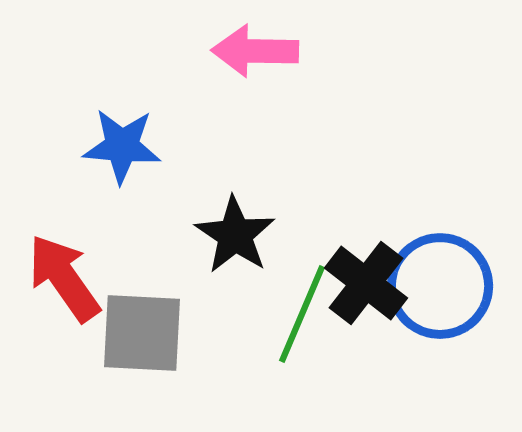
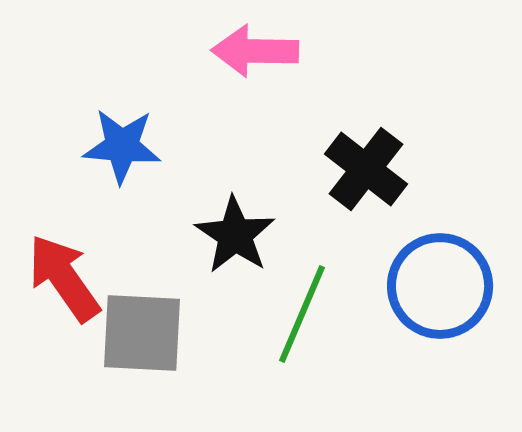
black cross: moved 114 px up
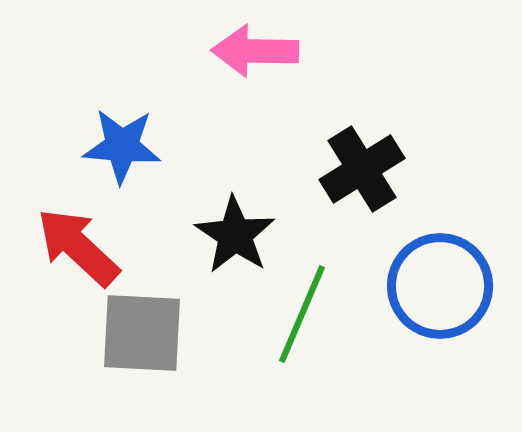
black cross: moved 4 px left; rotated 20 degrees clockwise
red arrow: moved 14 px right, 31 px up; rotated 12 degrees counterclockwise
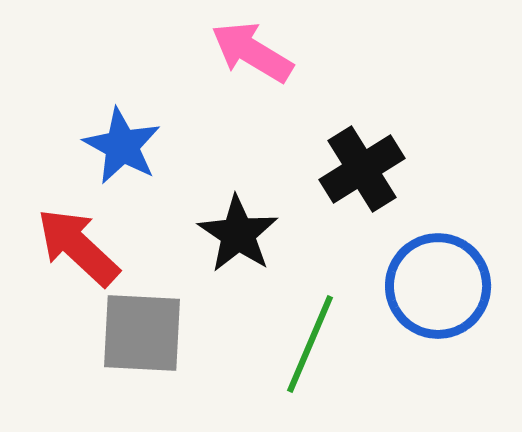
pink arrow: moved 3 px left, 1 px down; rotated 30 degrees clockwise
blue star: rotated 24 degrees clockwise
black star: moved 3 px right, 1 px up
blue circle: moved 2 px left
green line: moved 8 px right, 30 px down
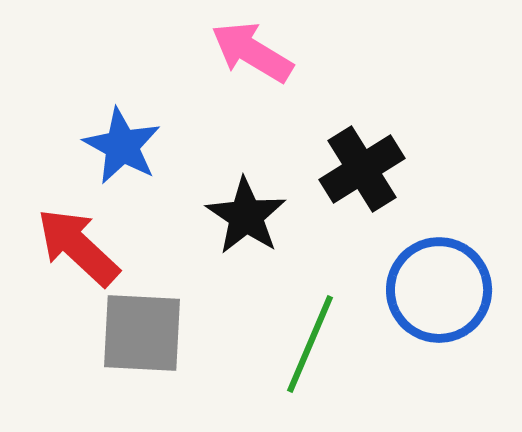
black star: moved 8 px right, 18 px up
blue circle: moved 1 px right, 4 px down
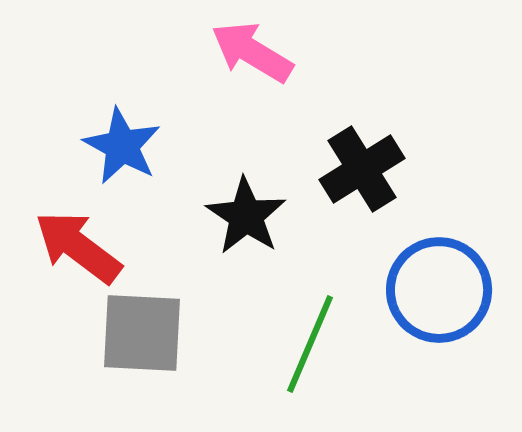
red arrow: rotated 6 degrees counterclockwise
